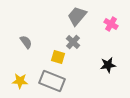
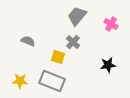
gray semicircle: moved 2 px right, 1 px up; rotated 32 degrees counterclockwise
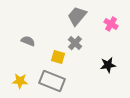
gray cross: moved 2 px right, 1 px down
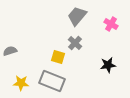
gray semicircle: moved 18 px left, 10 px down; rotated 40 degrees counterclockwise
yellow star: moved 1 px right, 2 px down
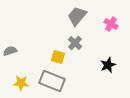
black star: rotated 14 degrees counterclockwise
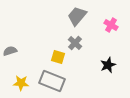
pink cross: moved 1 px down
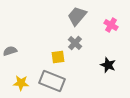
yellow square: rotated 24 degrees counterclockwise
black star: rotated 28 degrees counterclockwise
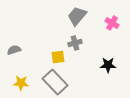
pink cross: moved 1 px right, 2 px up
gray cross: rotated 32 degrees clockwise
gray semicircle: moved 4 px right, 1 px up
black star: rotated 21 degrees counterclockwise
gray rectangle: moved 3 px right, 1 px down; rotated 25 degrees clockwise
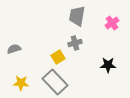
gray trapezoid: rotated 30 degrees counterclockwise
pink cross: rotated 24 degrees clockwise
gray semicircle: moved 1 px up
yellow square: rotated 24 degrees counterclockwise
